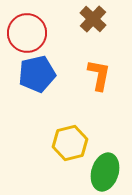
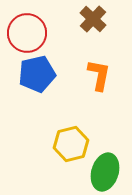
yellow hexagon: moved 1 px right, 1 px down
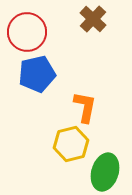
red circle: moved 1 px up
orange L-shape: moved 14 px left, 32 px down
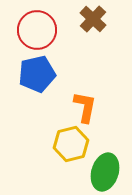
red circle: moved 10 px right, 2 px up
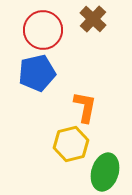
red circle: moved 6 px right
blue pentagon: moved 1 px up
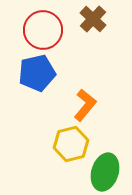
orange L-shape: moved 2 px up; rotated 28 degrees clockwise
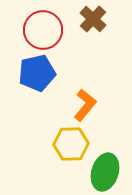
yellow hexagon: rotated 12 degrees clockwise
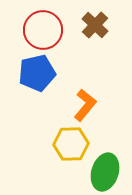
brown cross: moved 2 px right, 6 px down
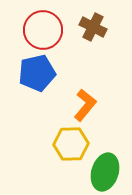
brown cross: moved 2 px left, 2 px down; rotated 16 degrees counterclockwise
